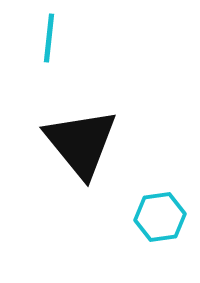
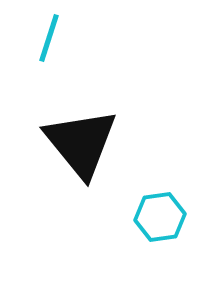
cyan line: rotated 12 degrees clockwise
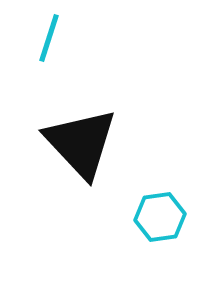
black triangle: rotated 4 degrees counterclockwise
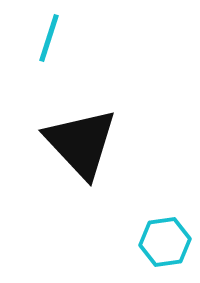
cyan hexagon: moved 5 px right, 25 px down
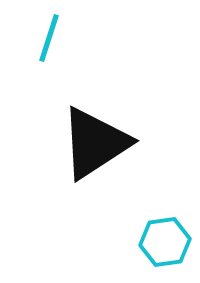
black triangle: moved 14 px right; rotated 40 degrees clockwise
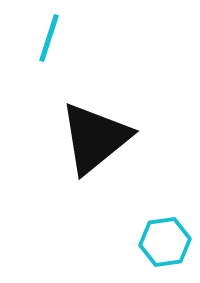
black triangle: moved 5 px up; rotated 6 degrees counterclockwise
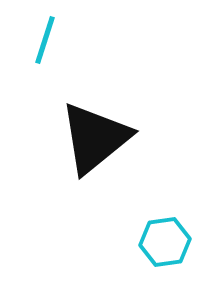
cyan line: moved 4 px left, 2 px down
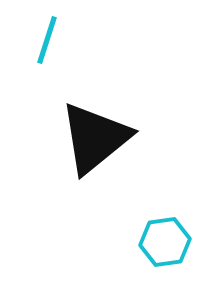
cyan line: moved 2 px right
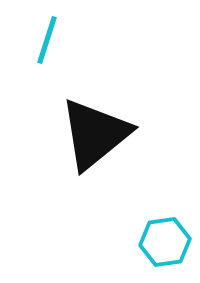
black triangle: moved 4 px up
